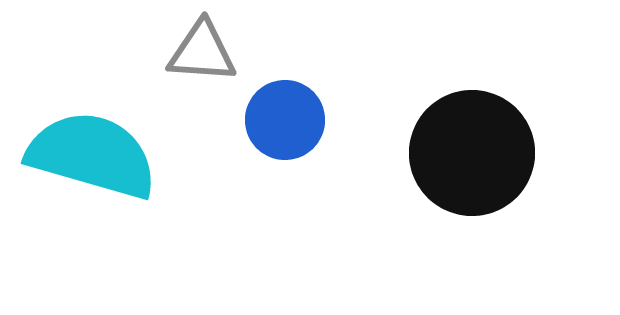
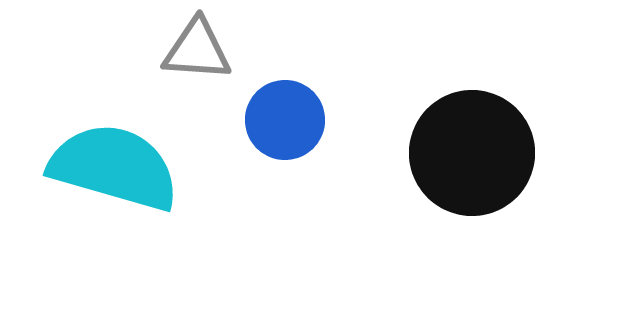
gray triangle: moved 5 px left, 2 px up
cyan semicircle: moved 22 px right, 12 px down
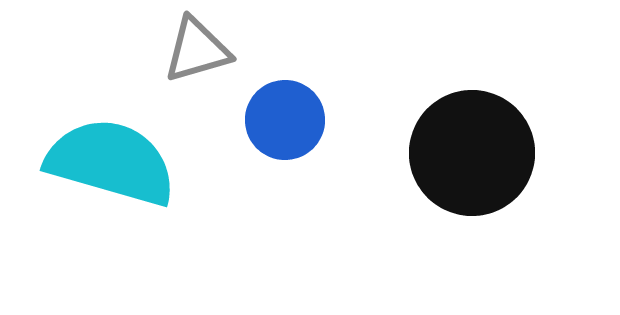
gray triangle: rotated 20 degrees counterclockwise
cyan semicircle: moved 3 px left, 5 px up
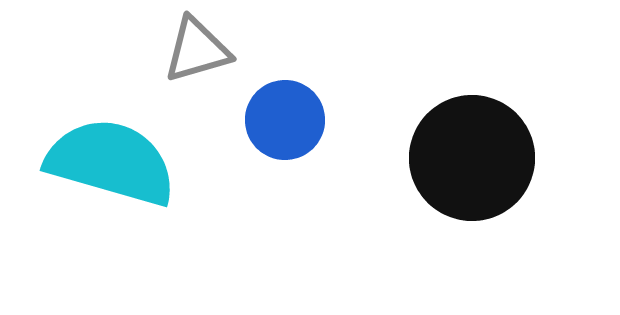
black circle: moved 5 px down
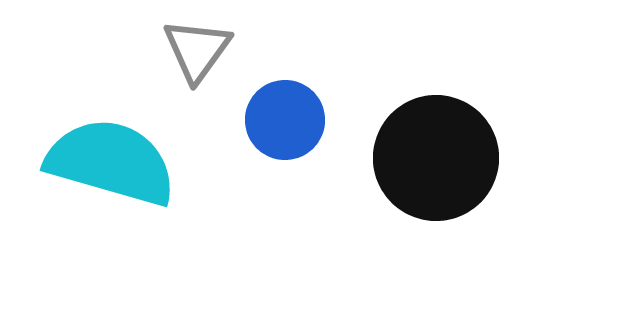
gray triangle: rotated 38 degrees counterclockwise
black circle: moved 36 px left
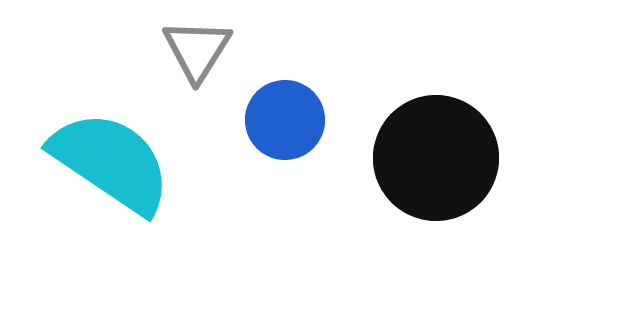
gray triangle: rotated 4 degrees counterclockwise
cyan semicircle: rotated 18 degrees clockwise
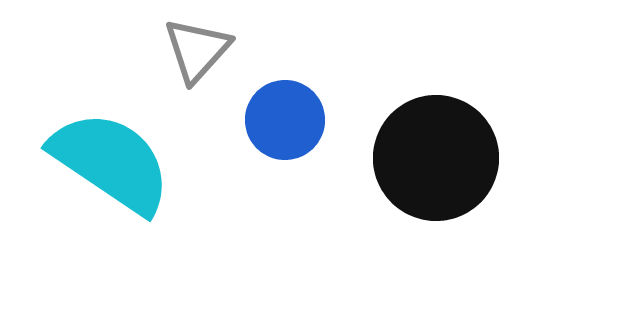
gray triangle: rotated 10 degrees clockwise
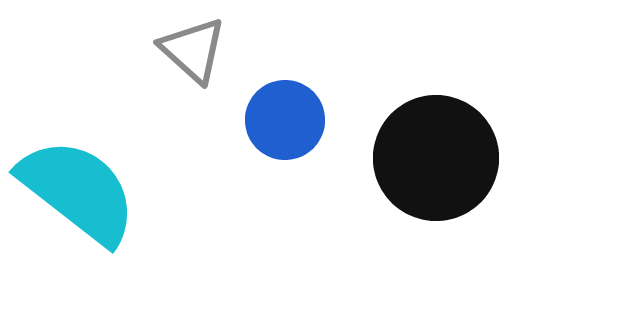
gray triangle: moved 4 px left; rotated 30 degrees counterclockwise
cyan semicircle: moved 33 px left, 29 px down; rotated 4 degrees clockwise
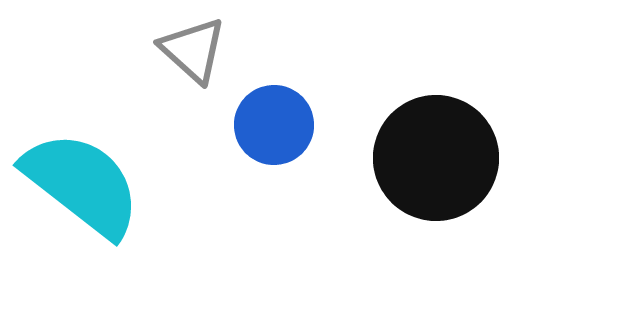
blue circle: moved 11 px left, 5 px down
cyan semicircle: moved 4 px right, 7 px up
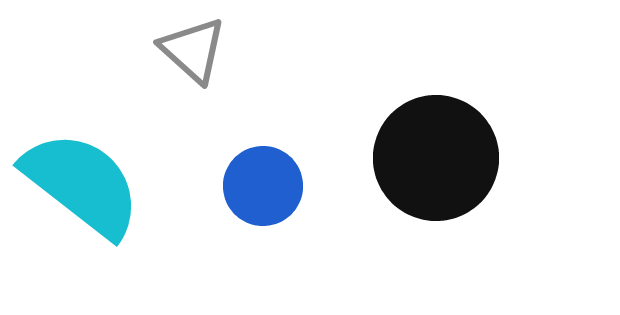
blue circle: moved 11 px left, 61 px down
